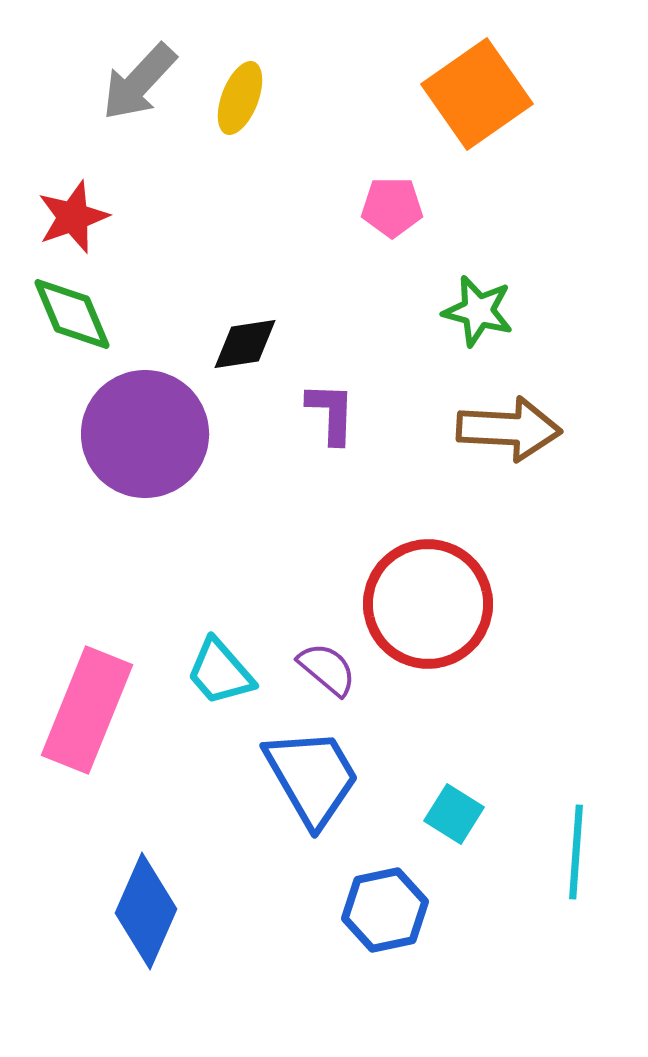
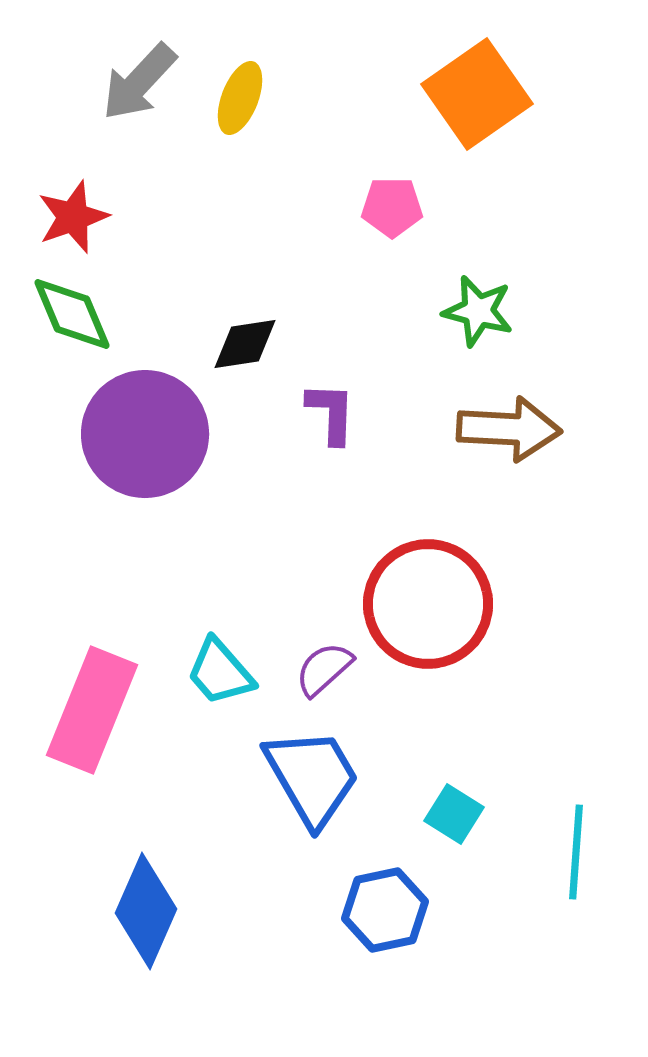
purple semicircle: moved 3 px left; rotated 82 degrees counterclockwise
pink rectangle: moved 5 px right
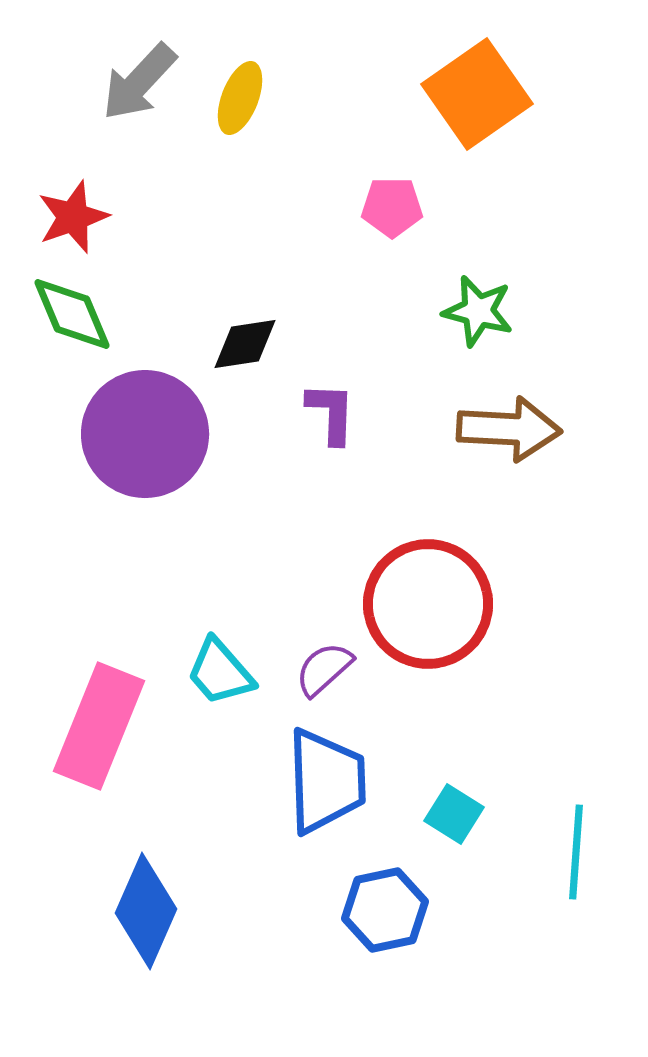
pink rectangle: moved 7 px right, 16 px down
blue trapezoid: moved 14 px right, 4 px down; rotated 28 degrees clockwise
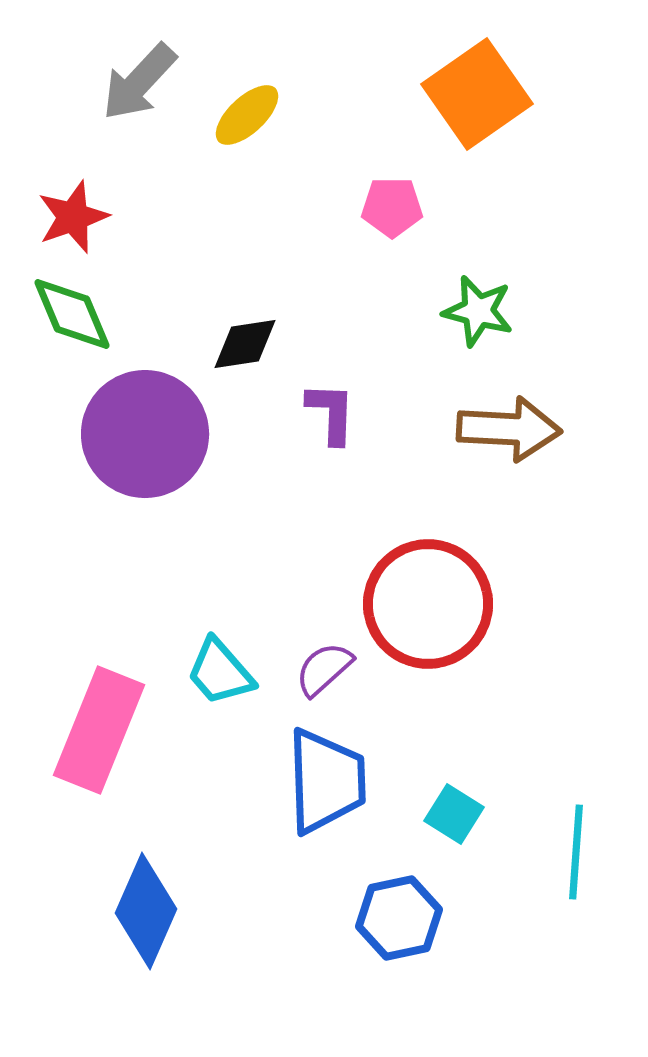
yellow ellipse: moved 7 px right, 17 px down; rotated 26 degrees clockwise
pink rectangle: moved 4 px down
blue hexagon: moved 14 px right, 8 px down
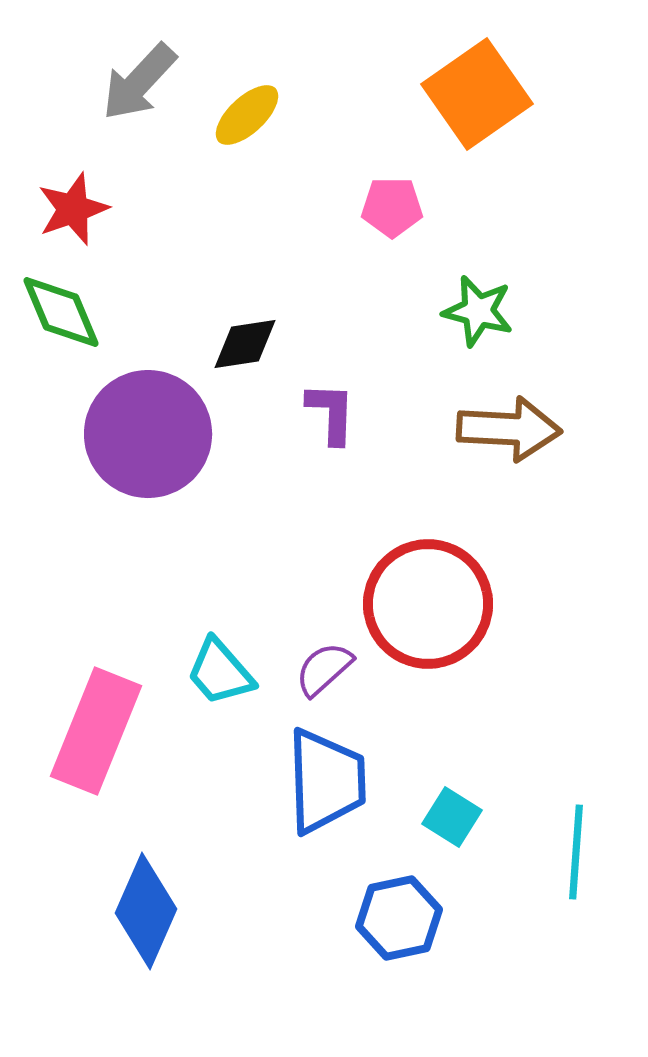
red star: moved 8 px up
green diamond: moved 11 px left, 2 px up
purple circle: moved 3 px right
pink rectangle: moved 3 px left, 1 px down
cyan square: moved 2 px left, 3 px down
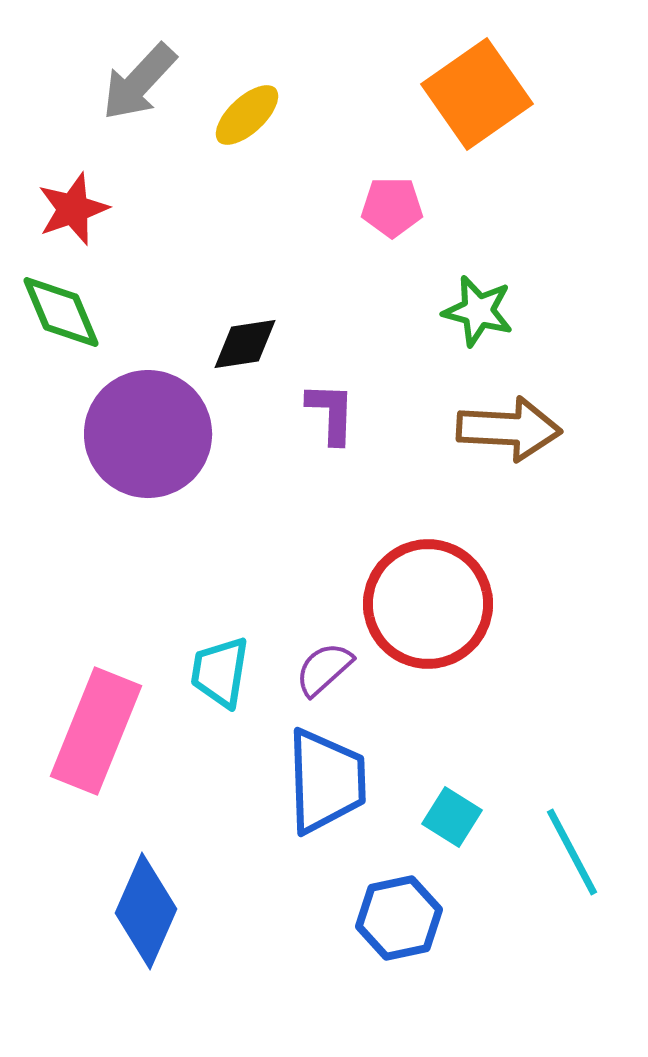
cyan trapezoid: rotated 50 degrees clockwise
cyan line: moved 4 px left; rotated 32 degrees counterclockwise
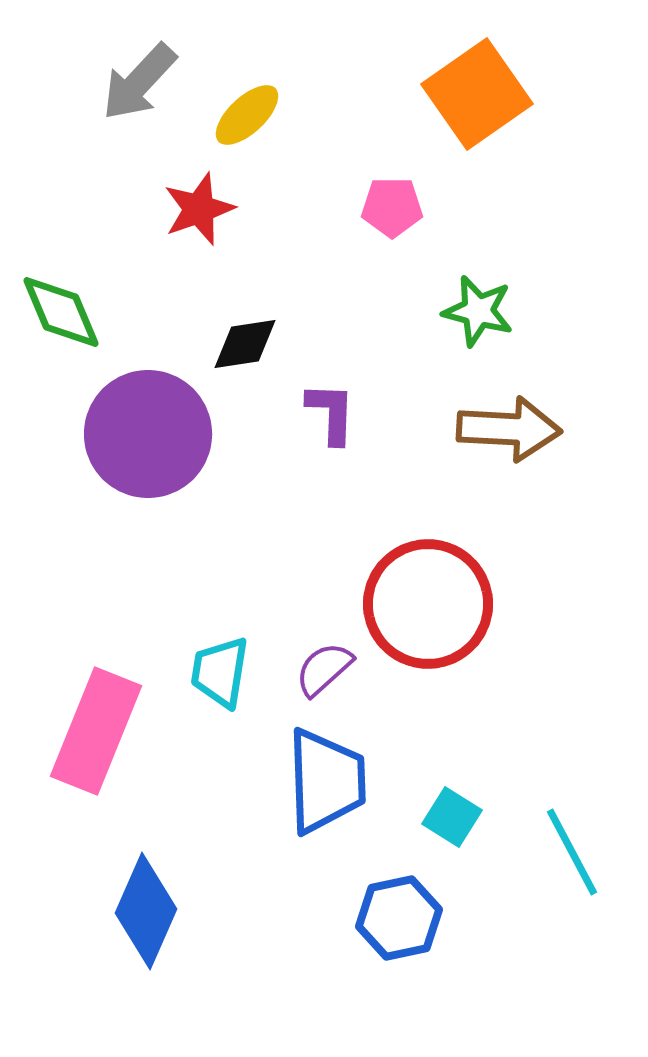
red star: moved 126 px right
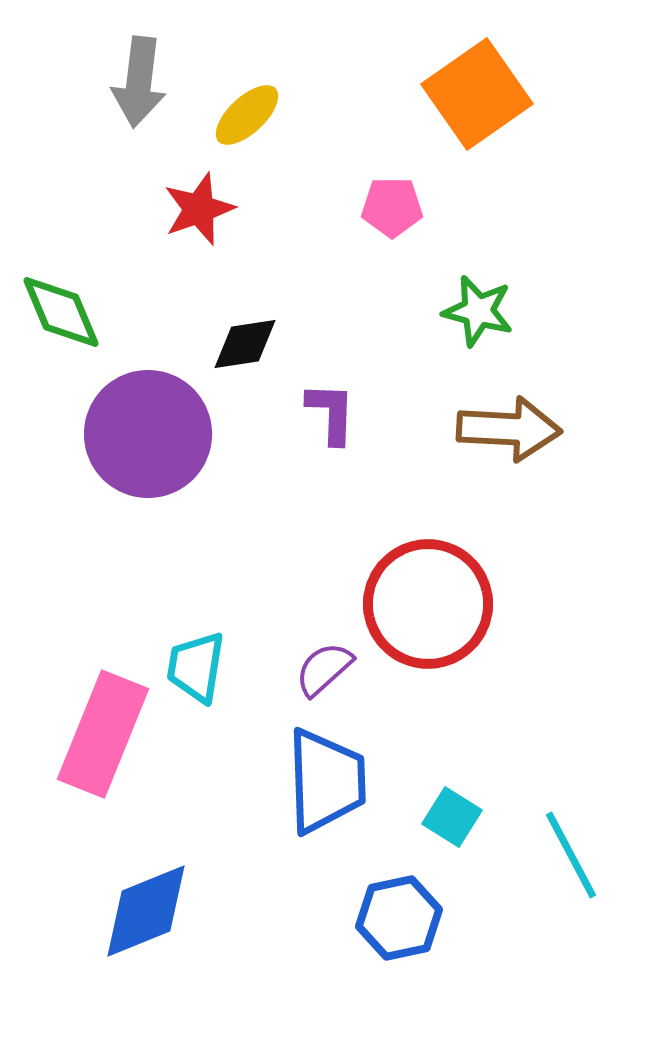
gray arrow: rotated 36 degrees counterclockwise
cyan trapezoid: moved 24 px left, 5 px up
pink rectangle: moved 7 px right, 3 px down
cyan line: moved 1 px left, 3 px down
blue diamond: rotated 44 degrees clockwise
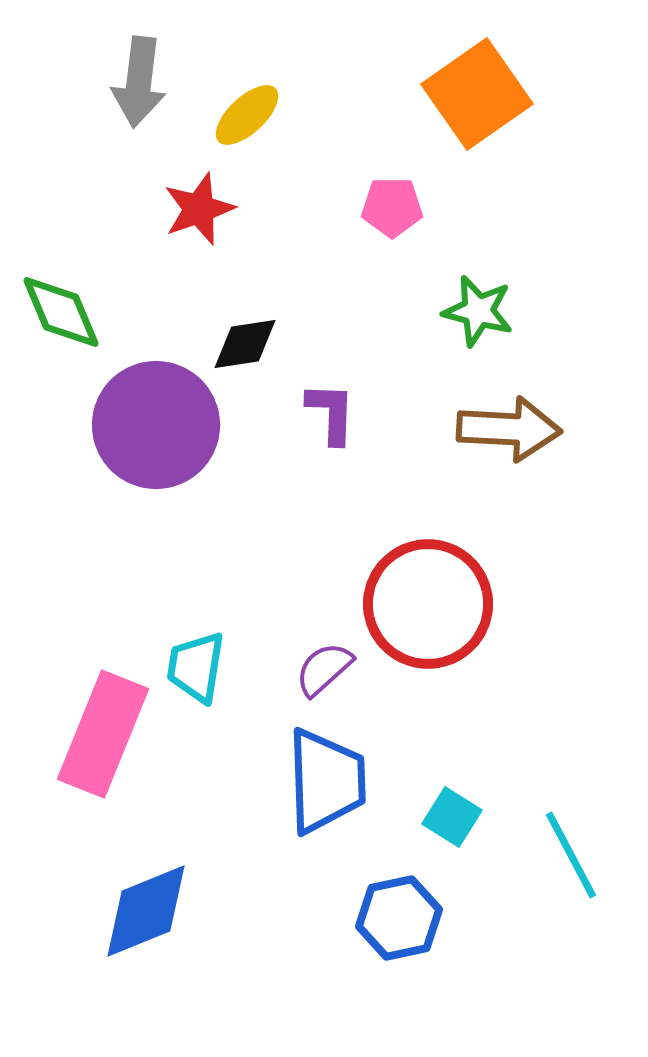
purple circle: moved 8 px right, 9 px up
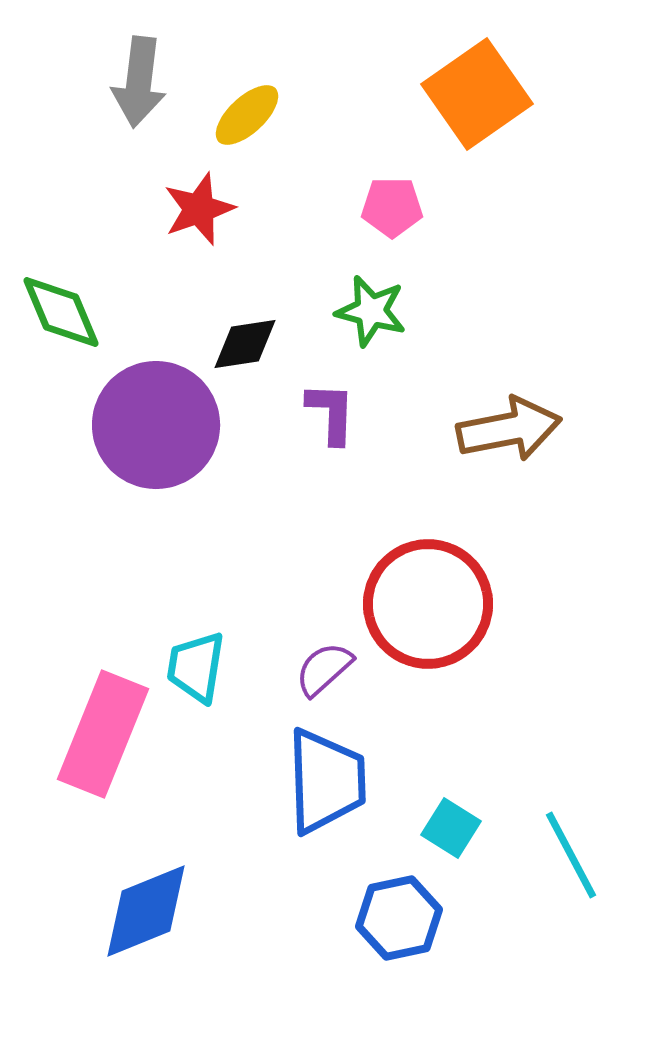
green star: moved 107 px left
brown arrow: rotated 14 degrees counterclockwise
cyan square: moved 1 px left, 11 px down
